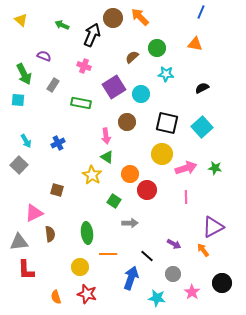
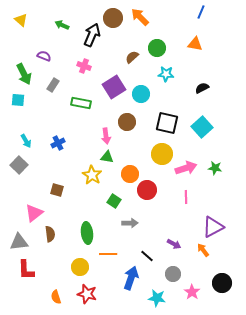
green triangle at (107, 157): rotated 24 degrees counterclockwise
pink triangle at (34, 213): rotated 12 degrees counterclockwise
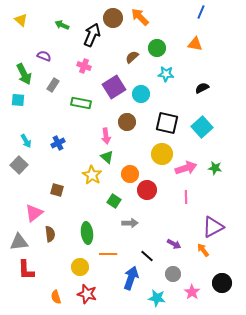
green triangle at (107, 157): rotated 32 degrees clockwise
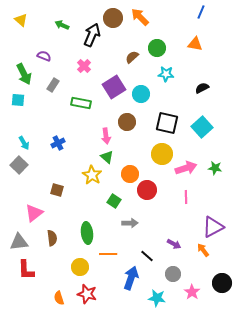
pink cross at (84, 66): rotated 24 degrees clockwise
cyan arrow at (26, 141): moved 2 px left, 2 px down
brown semicircle at (50, 234): moved 2 px right, 4 px down
orange semicircle at (56, 297): moved 3 px right, 1 px down
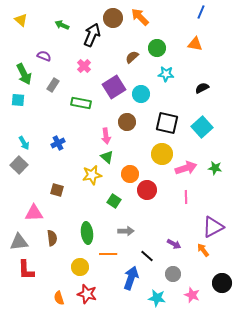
yellow star at (92, 175): rotated 30 degrees clockwise
pink triangle at (34, 213): rotated 36 degrees clockwise
gray arrow at (130, 223): moved 4 px left, 8 px down
pink star at (192, 292): moved 3 px down; rotated 14 degrees counterclockwise
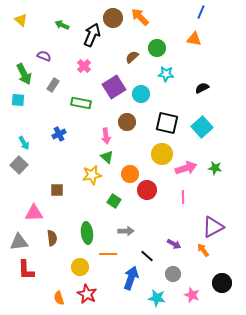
orange triangle at (195, 44): moved 1 px left, 5 px up
blue cross at (58, 143): moved 1 px right, 9 px up
brown square at (57, 190): rotated 16 degrees counterclockwise
pink line at (186, 197): moved 3 px left
red star at (87, 294): rotated 12 degrees clockwise
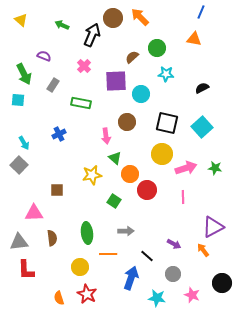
purple square at (114, 87): moved 2 px right, 6 px up; rotated 30 degrees clockwise
green triangle at (107, 157): moved 8 px right, 1 px down
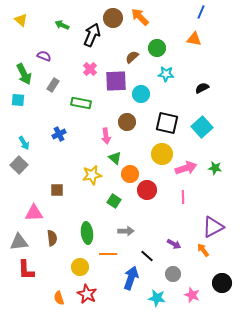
pink cross at (84, 66): moved 6 px right, 3 px down
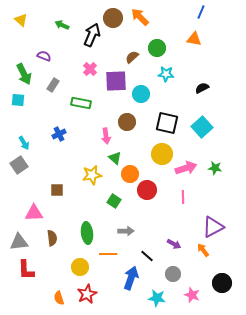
gray square at (19, 165): rotated 12 degrees clockwise
red star at (87, 294): rotated 18 degrees clockwise
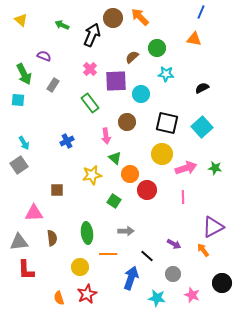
green rectangle at (81, 103): moved 9 px right; rotated 42 degrees clockwise
blue cross at (59, 134): moved 8 px right, 7 px down
